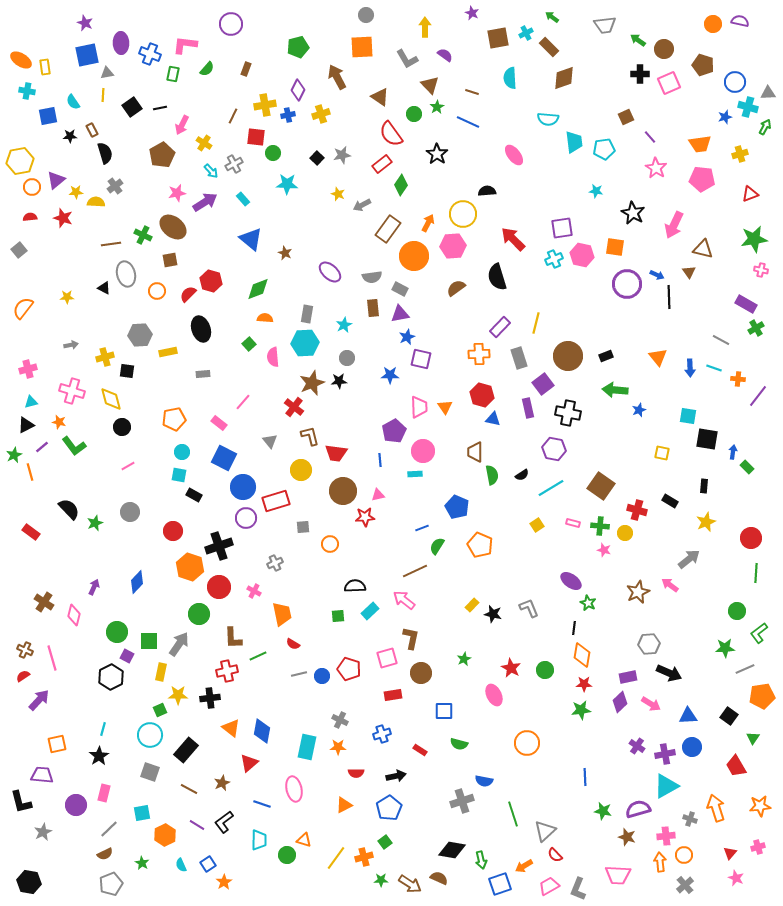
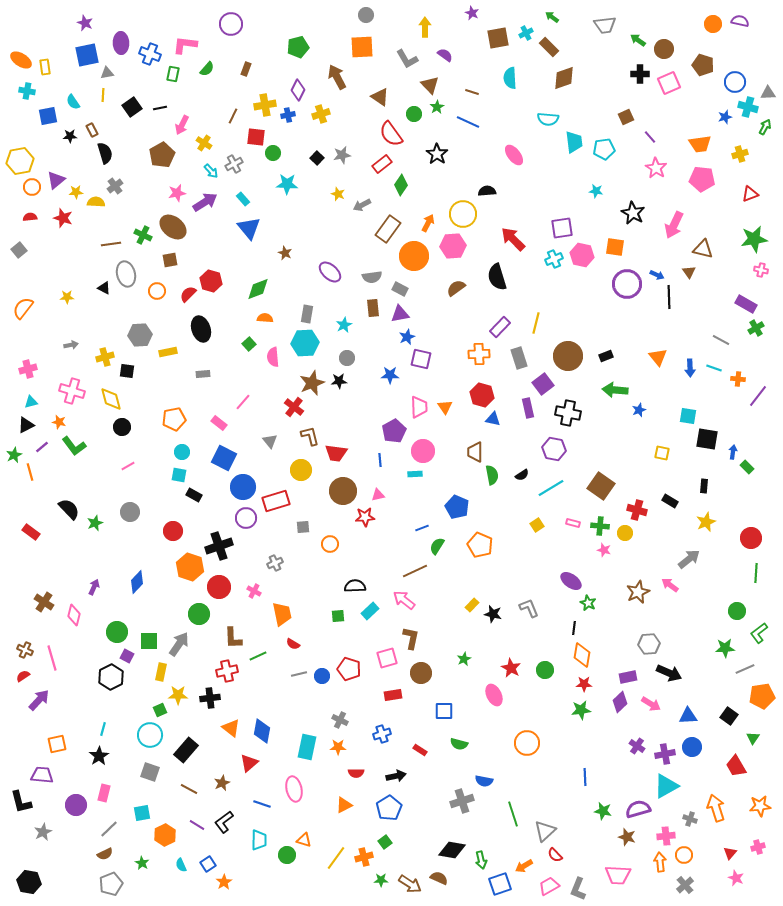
blue triangle at (251, 239): moved 2 px left, 11 px up; rotated 10 degrees clockwise
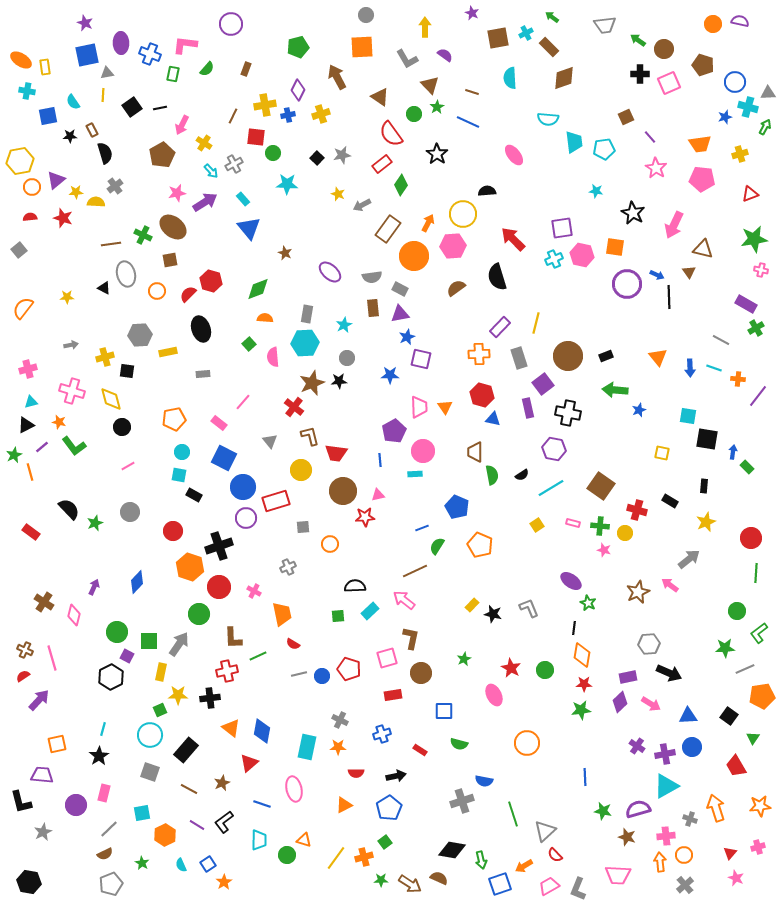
gray cross at (275, 563): moved 13 px right, 4 px down
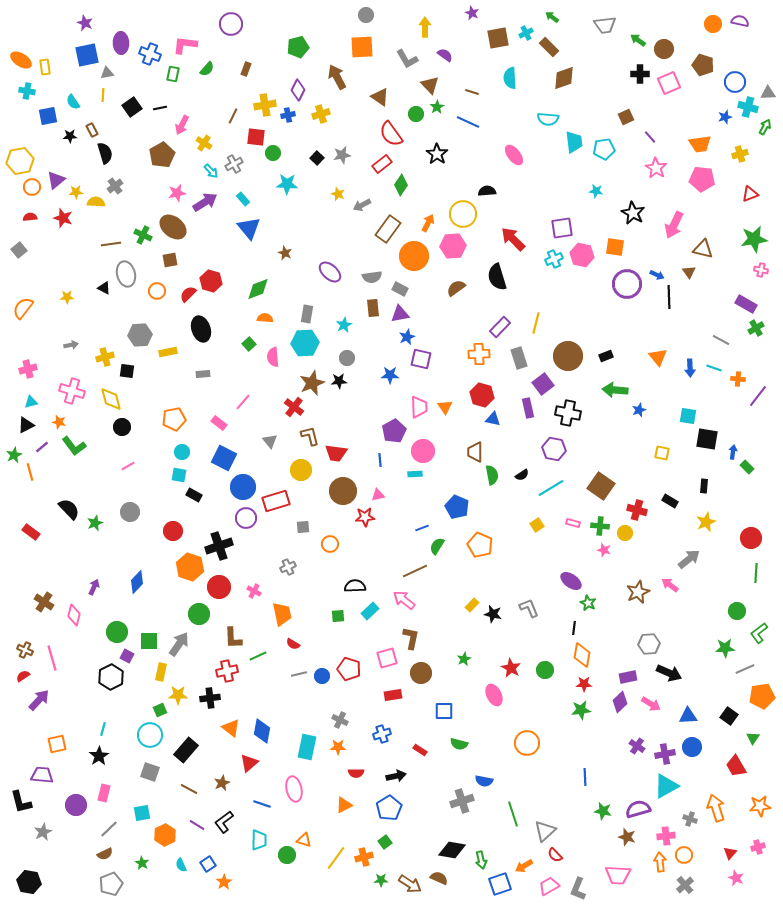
green circle at (414, 114): moved 2 px right
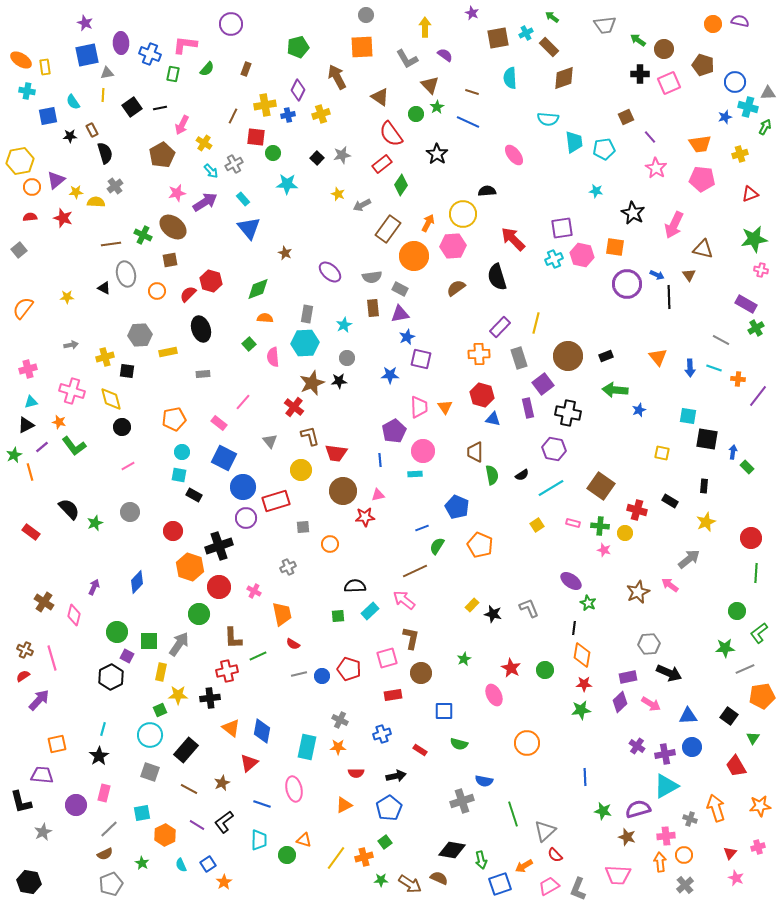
brown triangle at (689, 272): moved 3 px down
